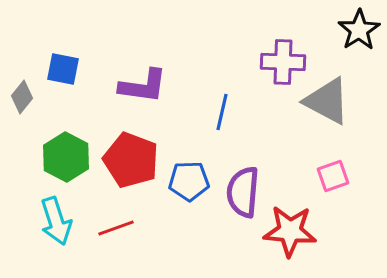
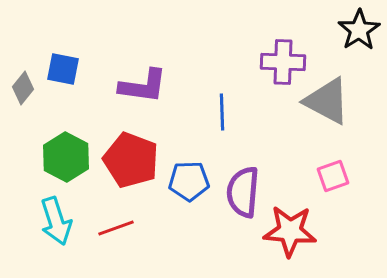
gray diamond: moved 1 px right, 9 px up
blue line: rotated 15 degrees counterclockwise
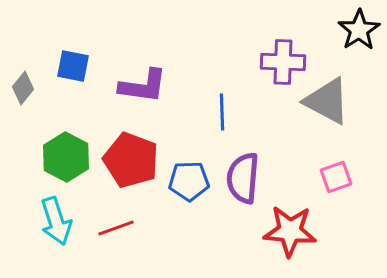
blue square: moved 10 px right, 3 px up
pink square: moved 3 px right, 1 px down
purple semicircle: moved 14 px up
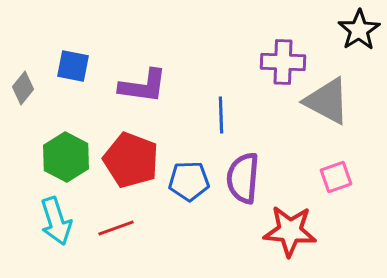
blue line: moved 1 px left, 3 px down
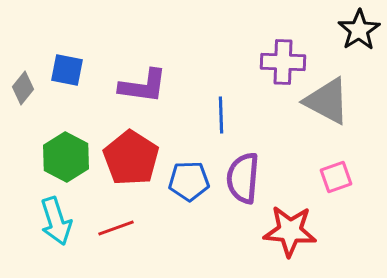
blue square: moved 6 px left, 4 px down
red pentagon: moved 2 px up; rotated 12 degrees clockwise
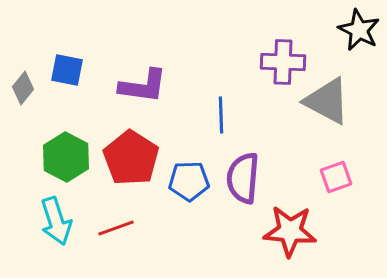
black star: rotated 12 degrees counterclockwise
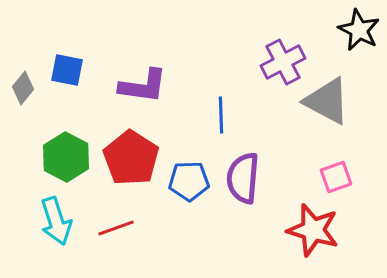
purple cross: rotated 30 degrees counterclockwise
red star: moved 23 px right, 1 px up; rotated 12 degrees clockwise
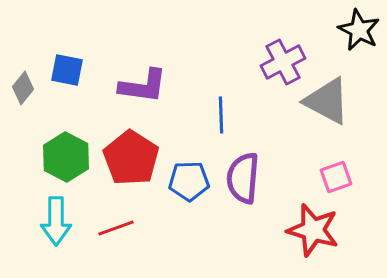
cyan arrow: rotated 18 degrees clockwise
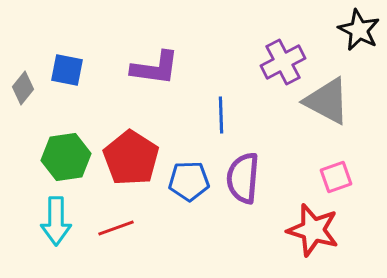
purple L-shape: moved 12 px right, 18 px up
green hexagon: rotated 24 degrees clockwise
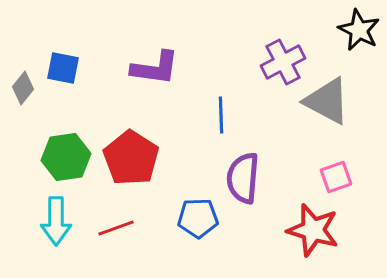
blue square: moved 4 px left, 2 px up
blue pentagon: moved 9 px right, 37 px down
